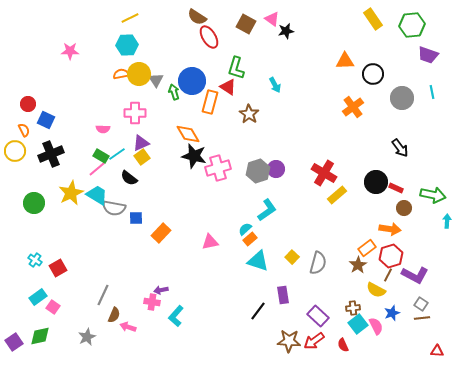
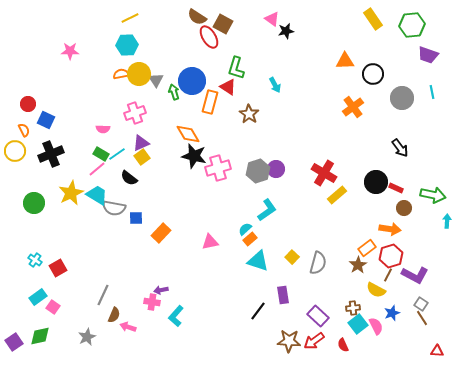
brown square at (246, 24): moved 23 px left
pink cross at (135, 113): rotated 20 degrees counterclockwise
green rectangle at (101, 156): moved 2 px up
brown line at (422, 318): rotated 63 degrees clockwise
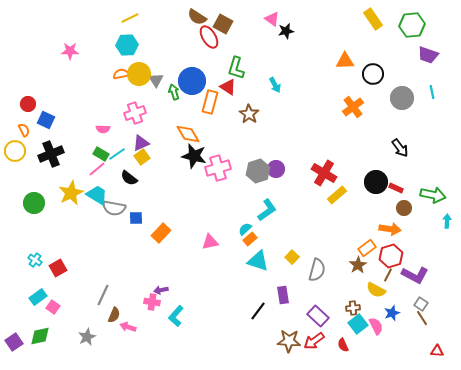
gray semicircle at (318, 263): moved 1 px left, 7 px down
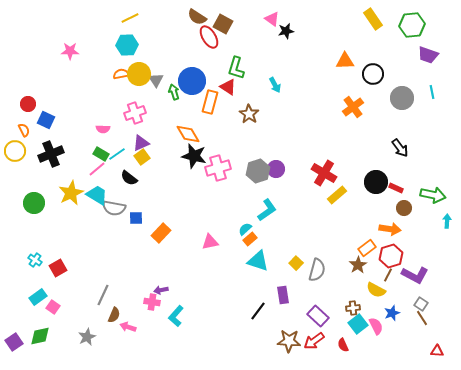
yellow square at (292, 257): moved 4 px right, 6 px down
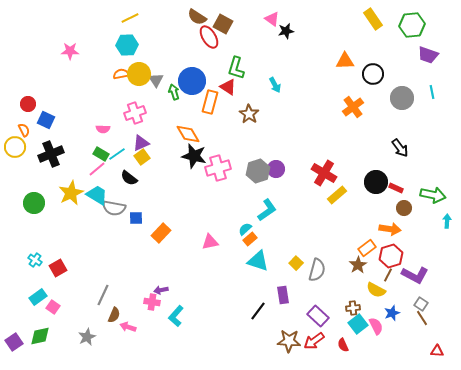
yellow circle at (15, 151): moved 4 px up
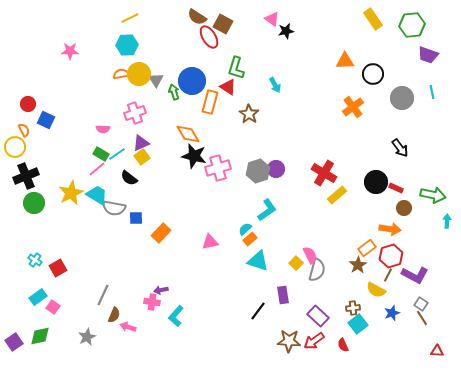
black cross at (51, 154): moved 25 px left, 22 px down
pink semicircle at (376, 326): moved 66 px left, 71 px up
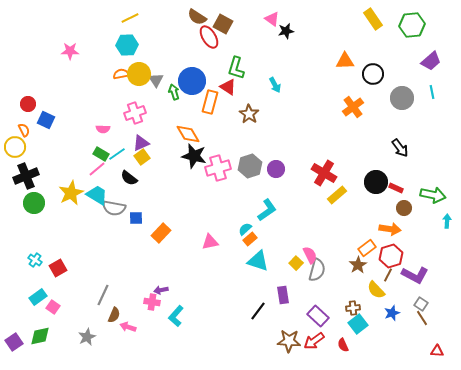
purple trapezoid at (428, 55): moved 3 px right, 6 px down; rotated 60 degrees counterclockwise
gray hexagon at (258, 171): moved 8 px left, 5 px up
yellow semicircle at (376, 290): rotated 18 degrees clockwise
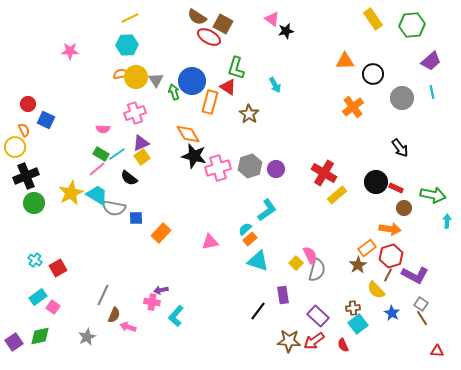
red ellipse at (209, 37): rotated 30 degrees counterclockwise
yellow circle at (139, 74): moved 3 px left, 3 px down
blue star at (392, 313): rotated 21 degrees counterclockwise
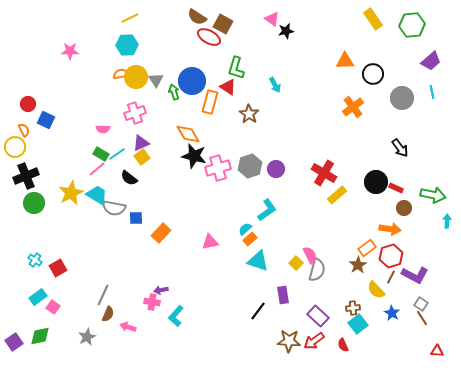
brown line at (388, 275): moved 3 px right, 2 px down
brown semicircle at (114, 315): moved 6 px left, 1 px up
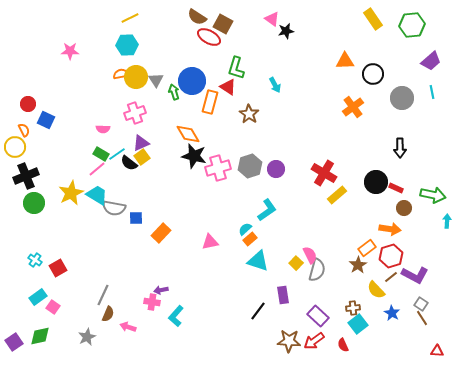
black arrow at (400, 148): rotated 36 degrees clockwise
black semicircle at (129, 178): moved 15 px up
brown line at (391, 277): rotated 24 degrees clockwise
